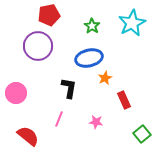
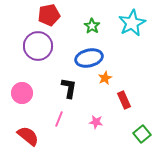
pink circle: moved 6 px right
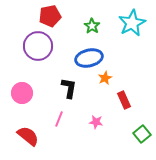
red pentagon: moved 1 px right, 1 px down
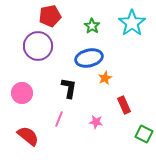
cyan star: rotated 8 degrees counterclockwise
red rectangle: moved 5 px down
green square: moved 2 px right; rotated 24 degrees counterclockwise
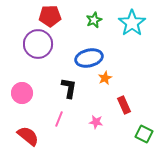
red pentagon: rotated 10 degrees clockwise
green star: moved 2 px right, 6 px up; rotated 14 degrees clockwise
purple circle: moved 2 px up
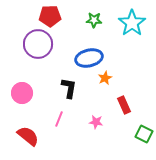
green star: rotated 28 degrees clockwise
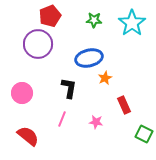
red pentagon: rotated 20 degrees counterclockwise
pink line: moved 3 px right
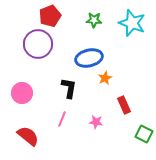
cyan star: rotated 16 degrees counterclockwise
